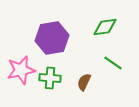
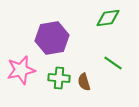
green diamond: moved 3 px right, 9 px up
green cross: moved 9 px right
brown semicircle: rotated 42 degrees counterclockwise
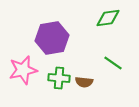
pink star: moved 2 px right
brown semicircle: rotated 66 degrees counterclockwise
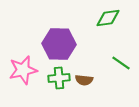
purple hexagon: moved 7 px right, 6 px down; rotated 12 degrees clockwise
green line: moved 8 px right
green cross: rotated 10 degrees counterclockwise
brown semicircle: moved 2 px up
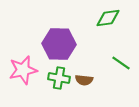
green cross: rotated 15 degrees clockwise
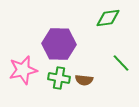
green line: rotated 12 degrees clockwise
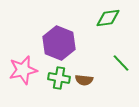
purple hexagon: moved 1 px up; rotated 20 degrees clockwise
